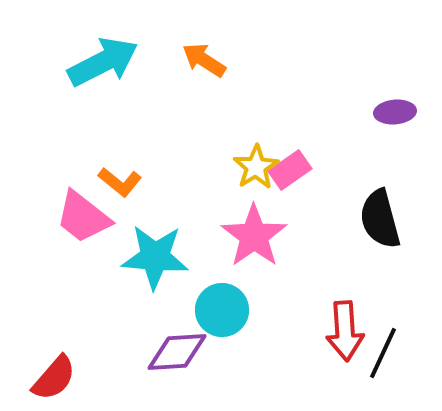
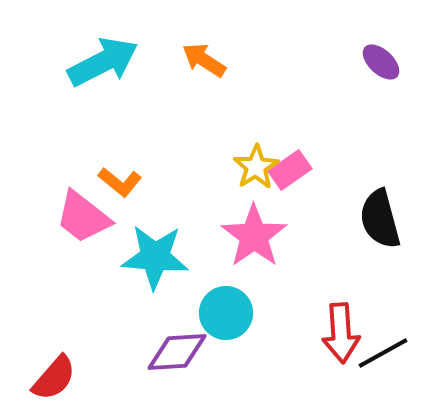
purple ellipse: moved 14 px left, 50 px up; rotated 48 degrees clockwise
cyan circle: moved 4 px right, 3 px down
red arrow: moved 4 px left, 2 px down
black line: rotated 36 degrees clockwise
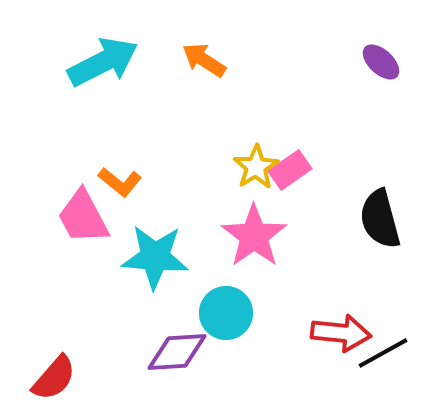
pink trapezoid: rotated 24 degrees clockwise
red arrow: rotated 80 degrees counterclockwise
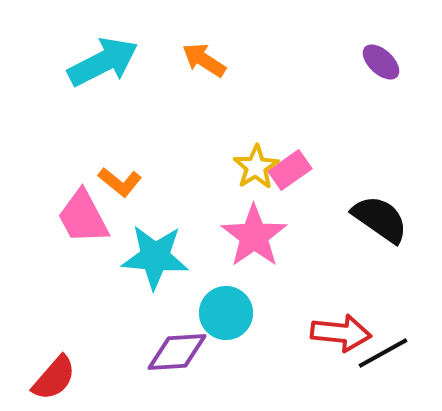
black semicircle: rotated 140 degrees clockwise
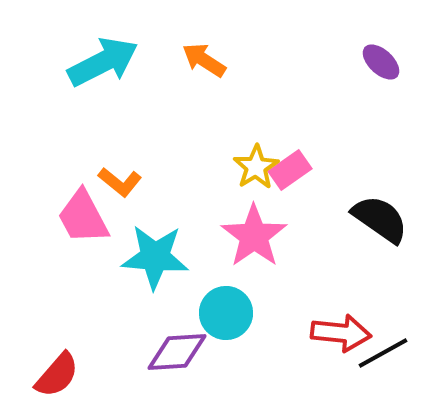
red semicircle: moved 3 px right, 3 px up
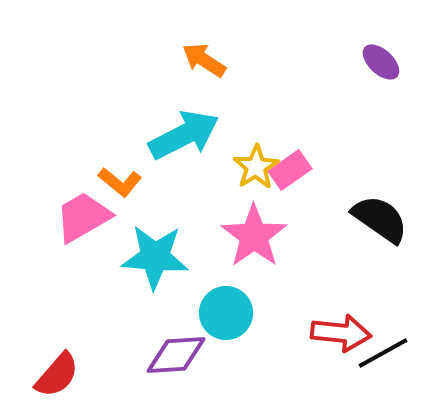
cyan arrow: moved 81 px right, 73 px down
pink trapezoid: rotated 88 degrees clockwise
purple diamond: moved 1 px left, 3 px down
